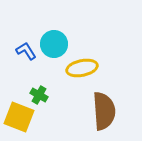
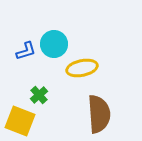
blue L-shape: rotated 105 degrees clockwise
green cross: rotated 18 degrees clockwise
brown semicircle: moved 5 px left, 3 px down
yellow square: moved 1 px right, 4 px down
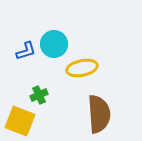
green cross: rotated 18 degrees clockwise
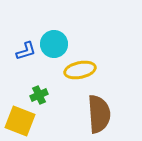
yellow ellipse: moved 2 px left, 2 px down
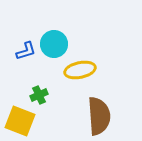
brown semicircle: moved 2 px down
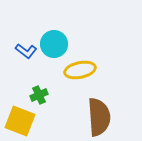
blue L-shape: rotated 55 degrees clockwise
brown semicircle: moved 1 px down
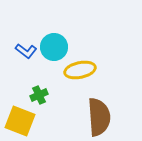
cyan circle: moved 3 px down
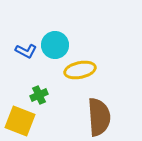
cyan circle: moved 1 px right, 2 px up
blue L-shape: rotated 10 degrees counterclockwise
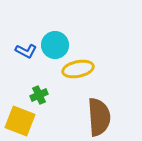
yellow ellipse: moved 2 px left, 1 px up
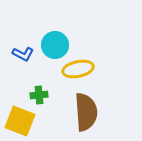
blue L-shape: moved 3 px left, 3 px down
green cross: rotated 18 degrees clockwise
brown semicircle: moved 13 px left, 5 px up
